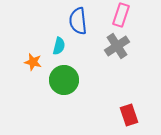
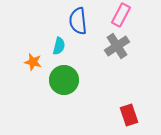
pink rectangle: rotated 10 degrees clockwise
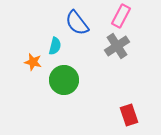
pink rectangle: moved 1 px down
blue semicircle: moved 1 px left, 2 px down; rotated 32 degrees counterclockwise
cyan semicircle: moved 4 px left
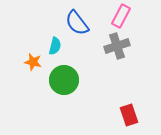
gray cross: rotated 15 degrees clockwise
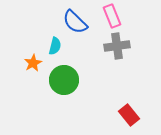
pink rectangle: moved 9 px left; rotated 50 degrees counterclockwise
blue semicircle: moved 2 px left, 1 px up; rotated 8 degrees counterclockwise
gray cross: rotated 10 degrees clockwise
orange star: moved 1 px down; rotated 30 degrees clockwise
red rectangle: rotated 20 degrees counterclockwise
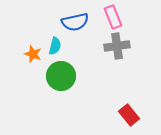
pink rectangle: moved 1 px right, 1 px down
blue semicircle: rotated 56 degrees counterclockwise
orange star: moved 9 px up; rotated 24 degrees counterclockwise
green circle: moved 3 px left, 4 px up
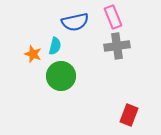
red rectangle: rotated 60 degrees clockwise
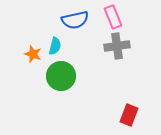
blue semicircle: moved 2 px up
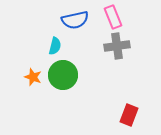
orange star: moved 23 px down
green circle: moved 2 px right, 1 px up
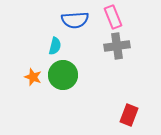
blue semicircle: rotated 8 degrees clockwise
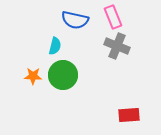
blue semicircle: rotated 16 degrees clockwise
gray cross: rotated 30 degrees clockwise
orange star: moved 1 px up; rotated 18 degrees counterclockwise
red rectangle: rotated 65 degrees clockwise
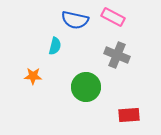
pink rectangle: rotated 40 degrees counterclockwise
gray cross: moved 9 px down
green circle: moved 23 px right, 12 px down
